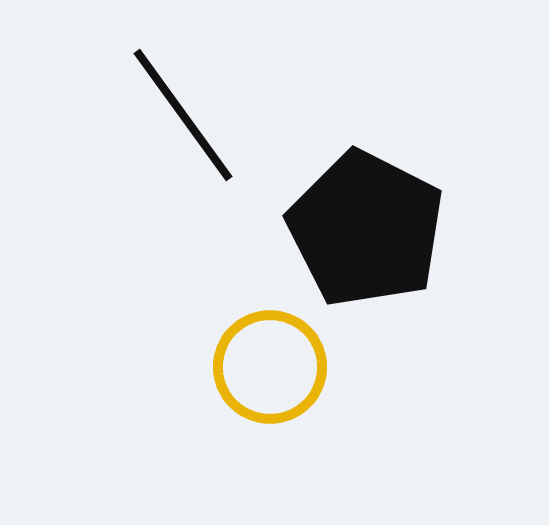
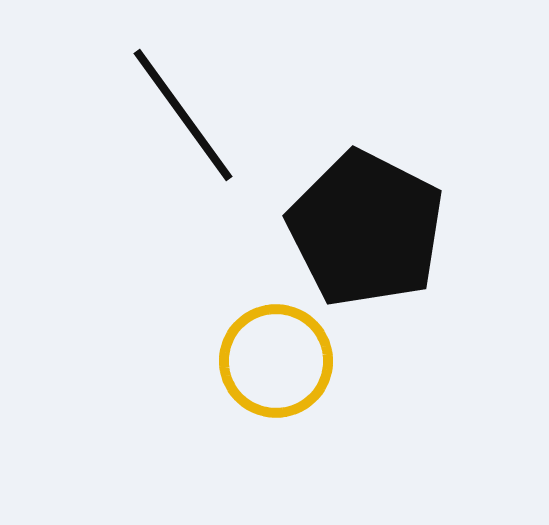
yellow circle: moved 6 px right, 6 px up
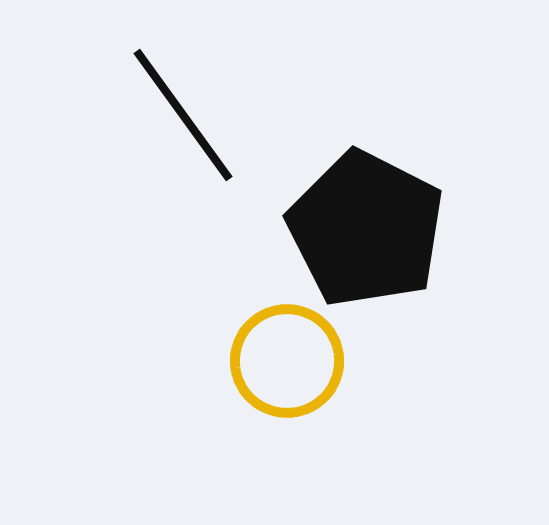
yellow circle: moved 11 px right
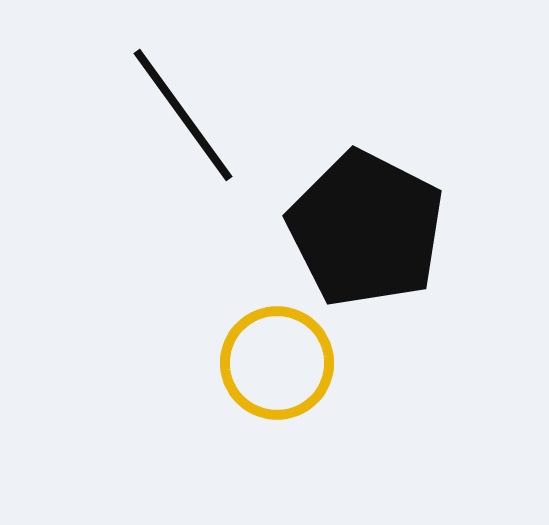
yellow circle: moved 10 px left, 2 px down
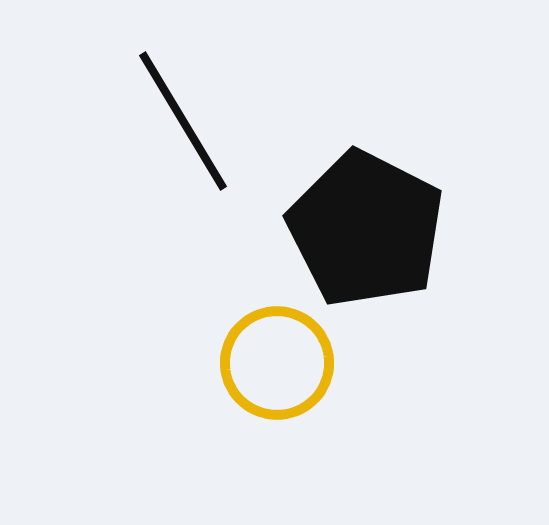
black line: moved 6 px down; rotated 5 degrees clockwise
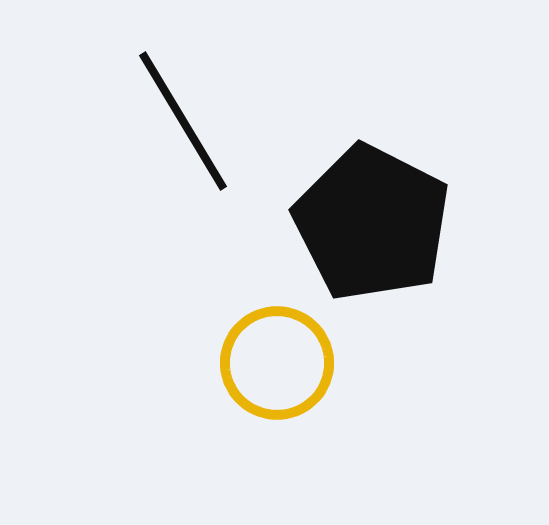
black pentagon: moved 6 px right, 6 px up
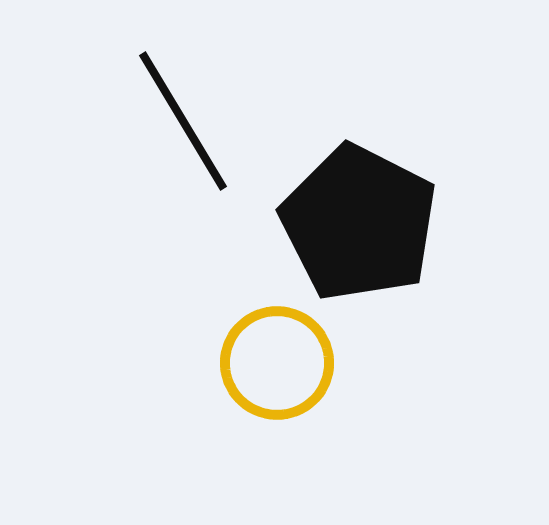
black pentagon: moved 13 px left
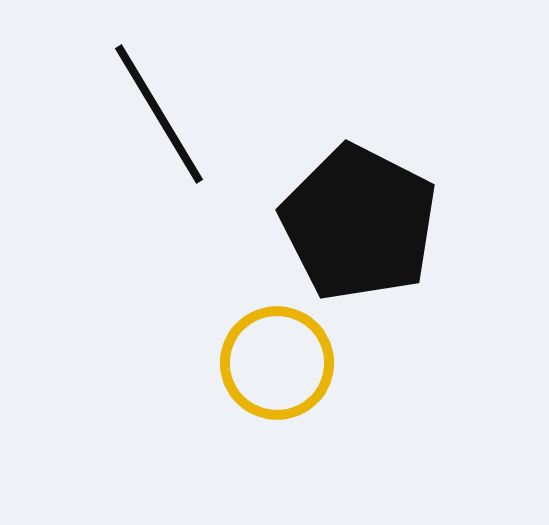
black line: moved 24 px left, 7 px up
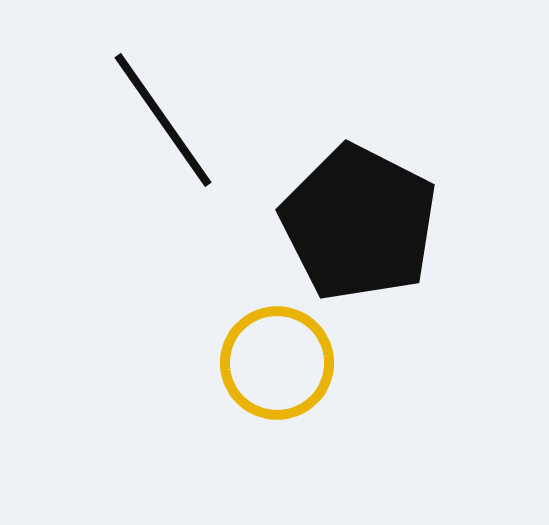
black line: moved 4 px right, 6 px down; rotated 4 degrees counterclockwise
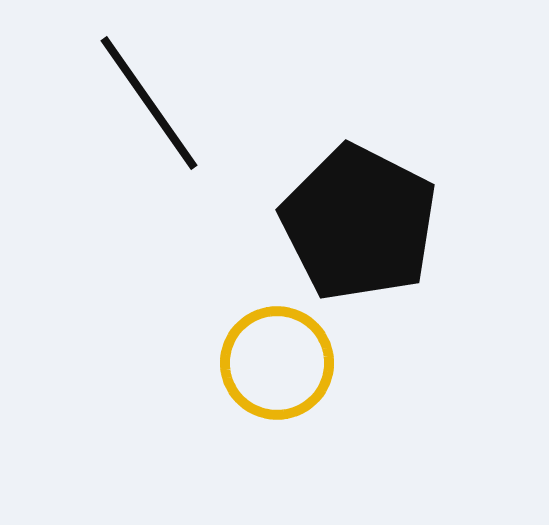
black line: moved 14 px left, 17 px up
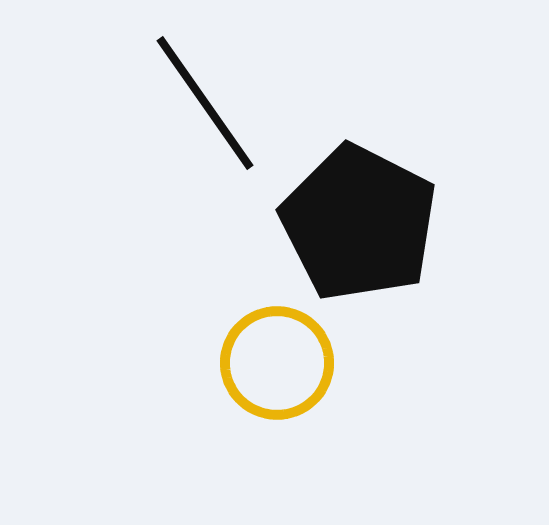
black line: moved 56 px right
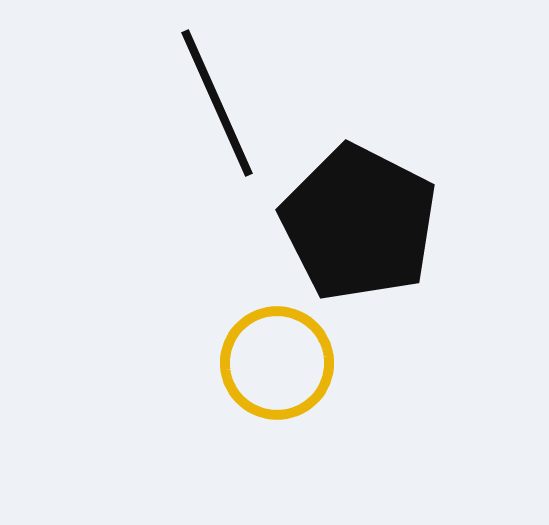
black line: moved 12 px right; rotated 11 degrees clockwise
